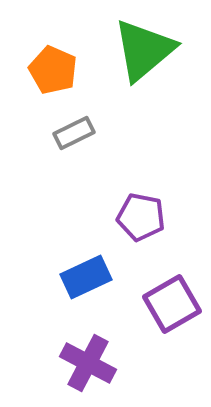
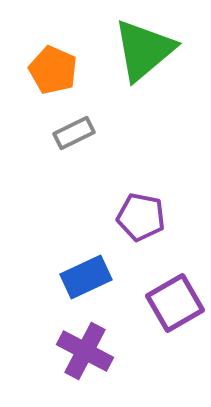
purple square: moved 3 px right, 1 px up
purple cross: moved 3 px left, 12 px up
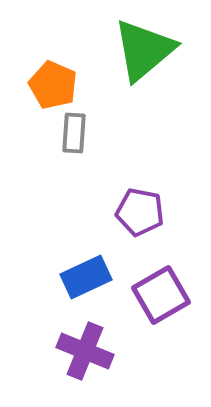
orange pentagon: moved 15 px down
gray rectangle: rotated 60 degrees counterclockwise
purple pentagon: moved 1 px left, 5 px up
purple square: moved 14 px left, 8 px up
purple cross: rotated 6 degrees counterclockwise
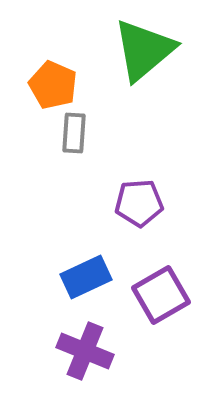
purple pentagon: moved 1 px left, 9 px up; rotated 15 degrees counterclockwise
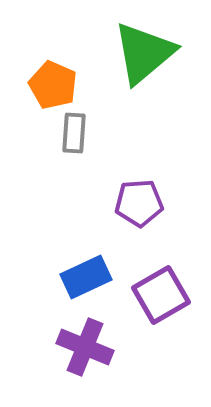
green triangle: moved 3 px down
purple cross: moved 4 px up
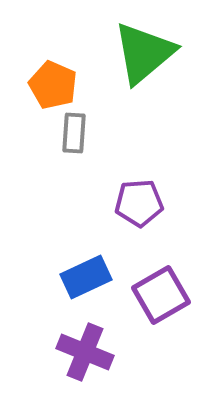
purple cross: moved 5 px down
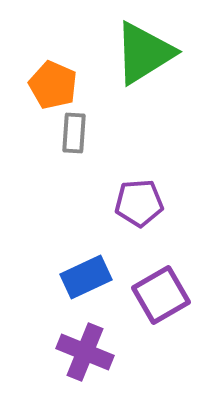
green triangle: rotated 8 degrees clockwise
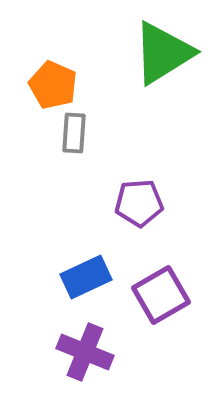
green triangle: moved 19 px right
